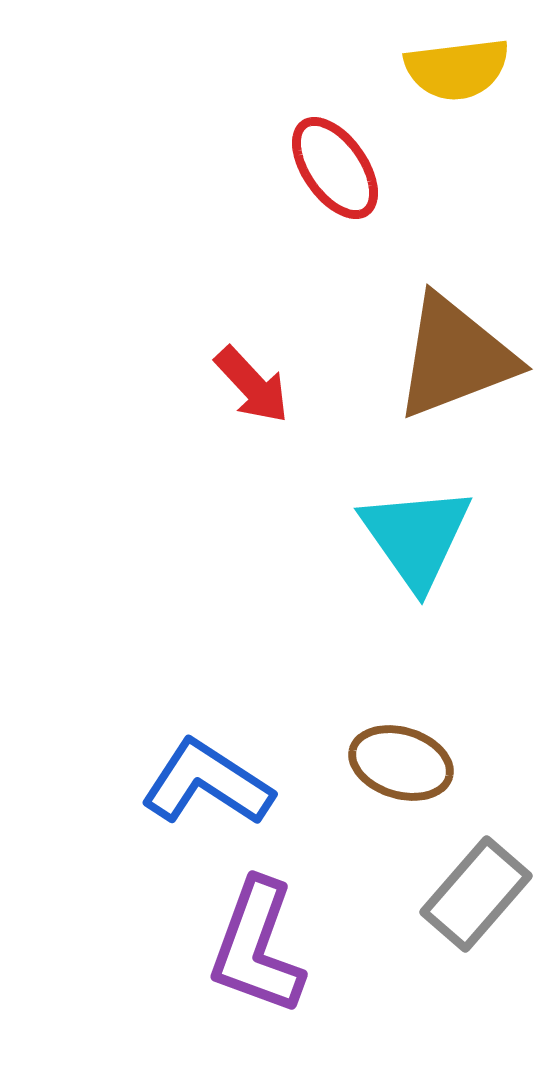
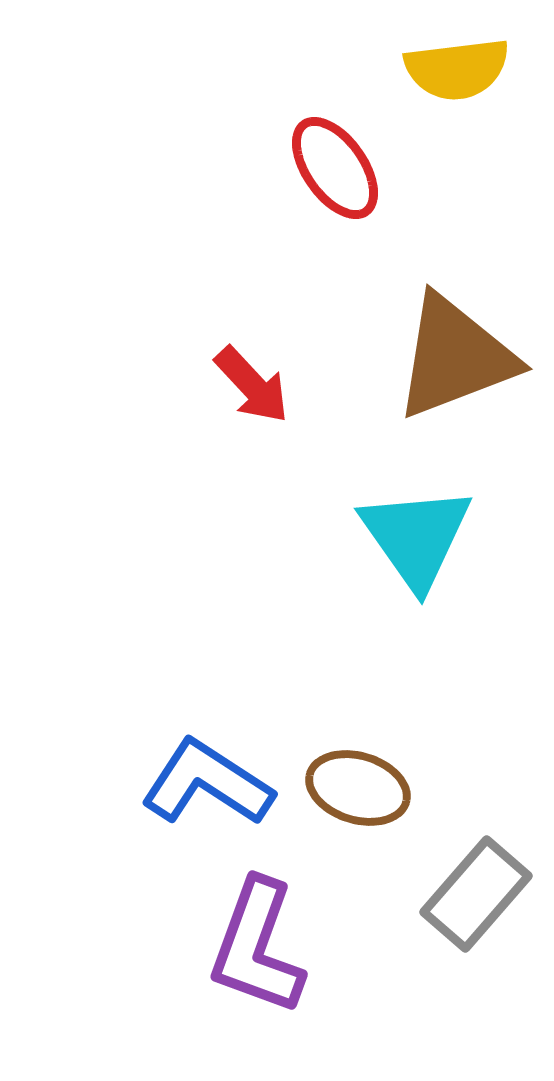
brown ellipse: moved 43 px left, 25 px down
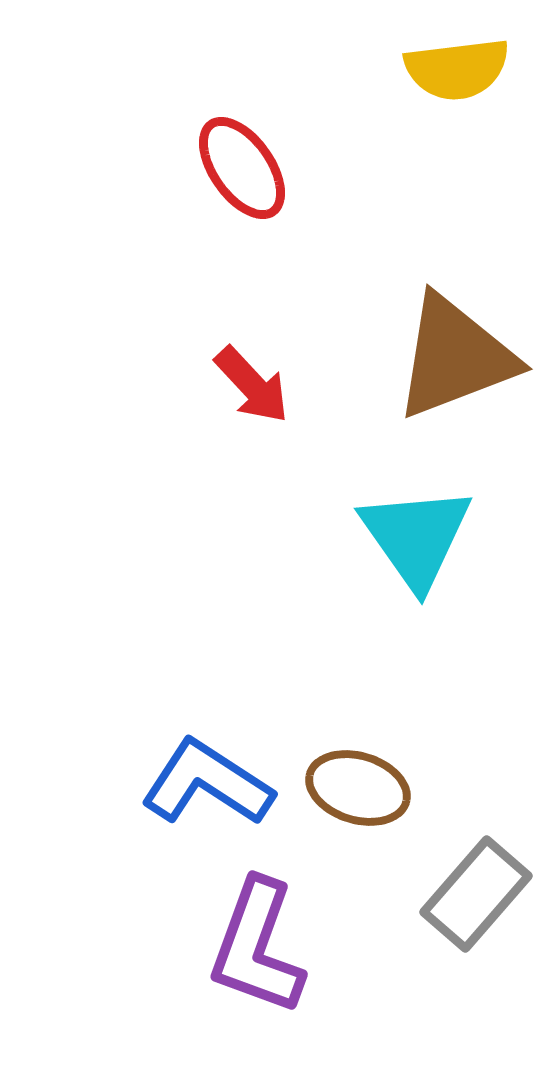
red ellipse: moved 93 px left
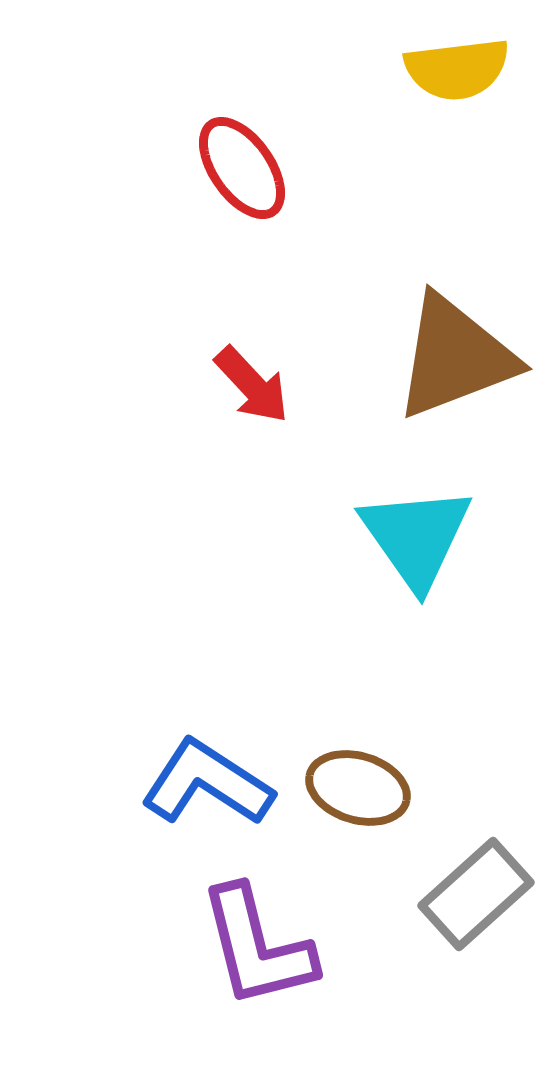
gray rectangle: rotated 7 degrees clockwise
purple L-shape: rotated 34 degrees counterclockwise
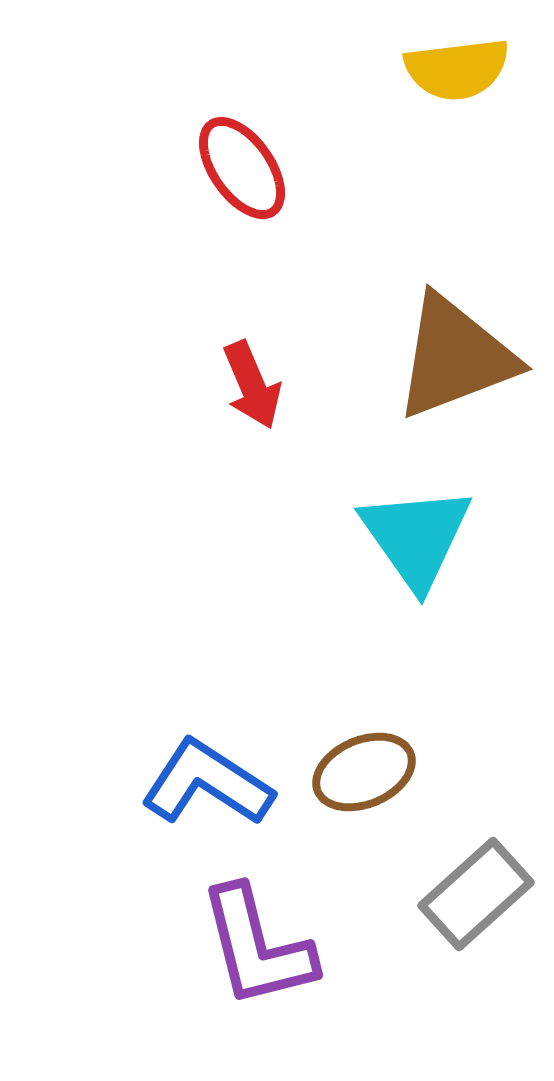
red arrow: rotated 20 degrees clockwise
brown ellipse: moved 6 px right, 16 px up; rotated 40 degrees counterclockwise
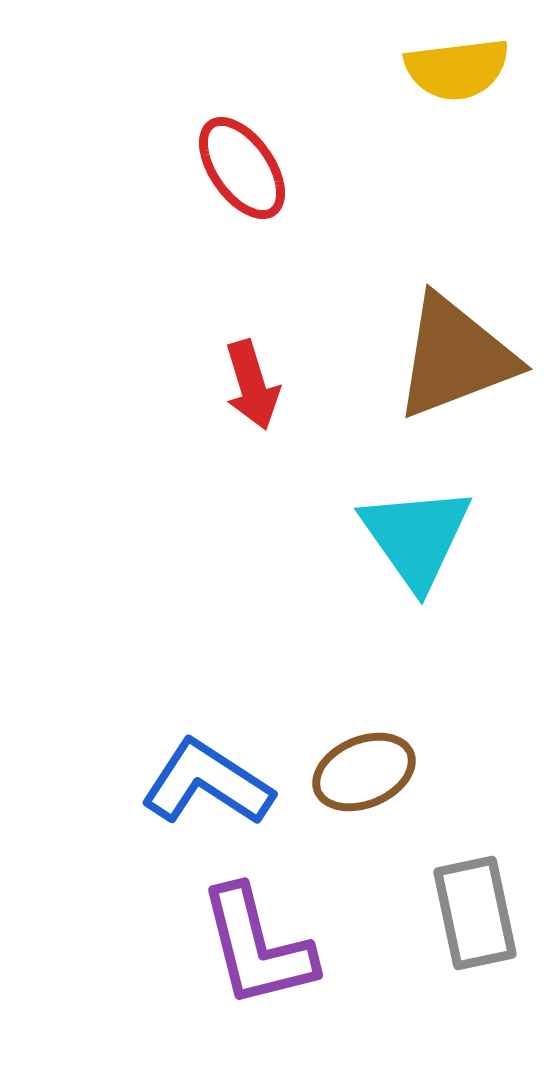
red arrow: rotated 6 degrees clockwise
gray rectangle: moved 1 px left, 19 px down; rotated 60 degrees counterclockwise
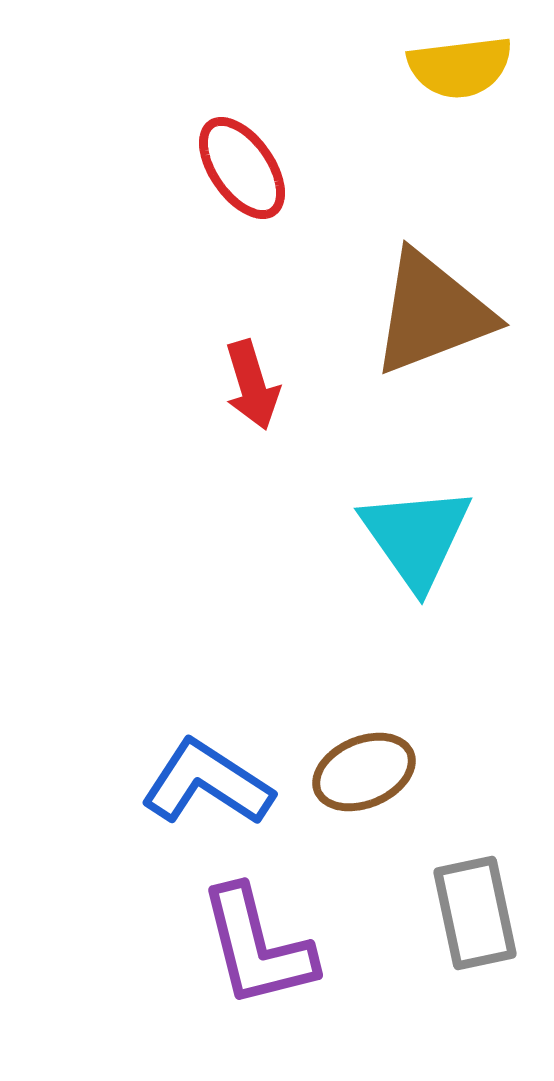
yellow semicircle: moved 3 px right, 2 px up
brown triangle: moved 23 px left, 44 px up
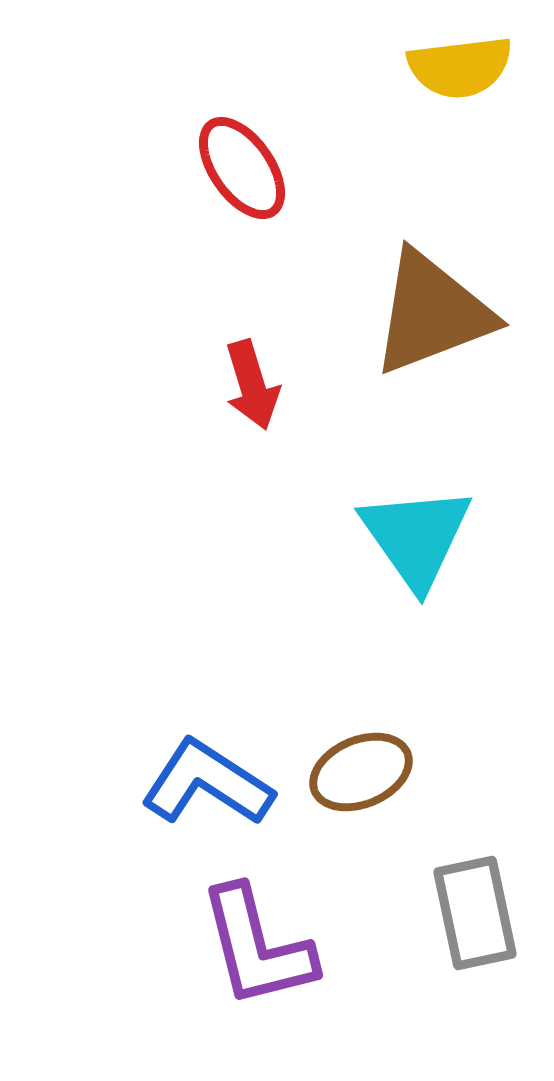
brown ellipse: moved 3 px left
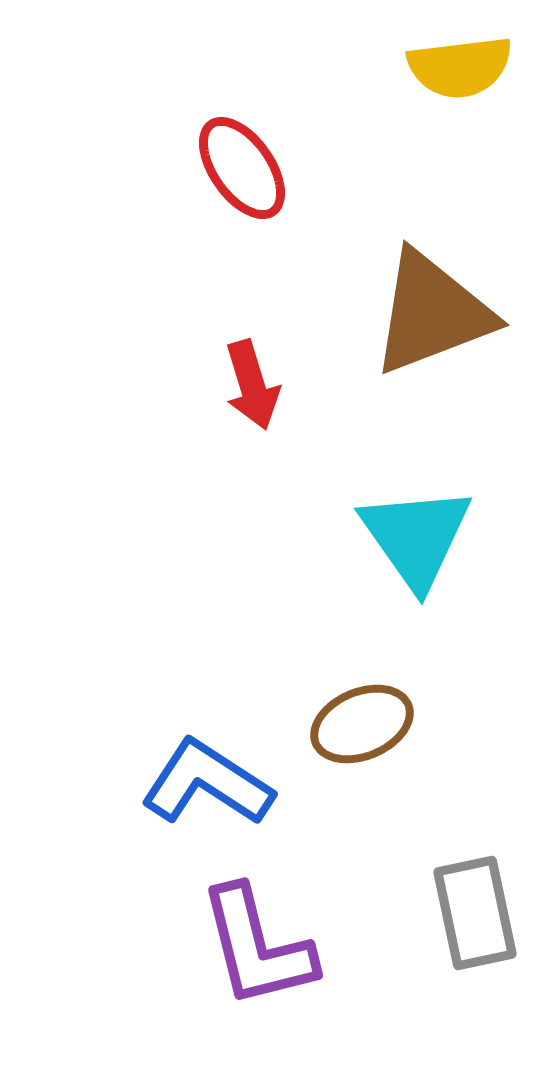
brown ellipse: moved 1 px right, 48 px up
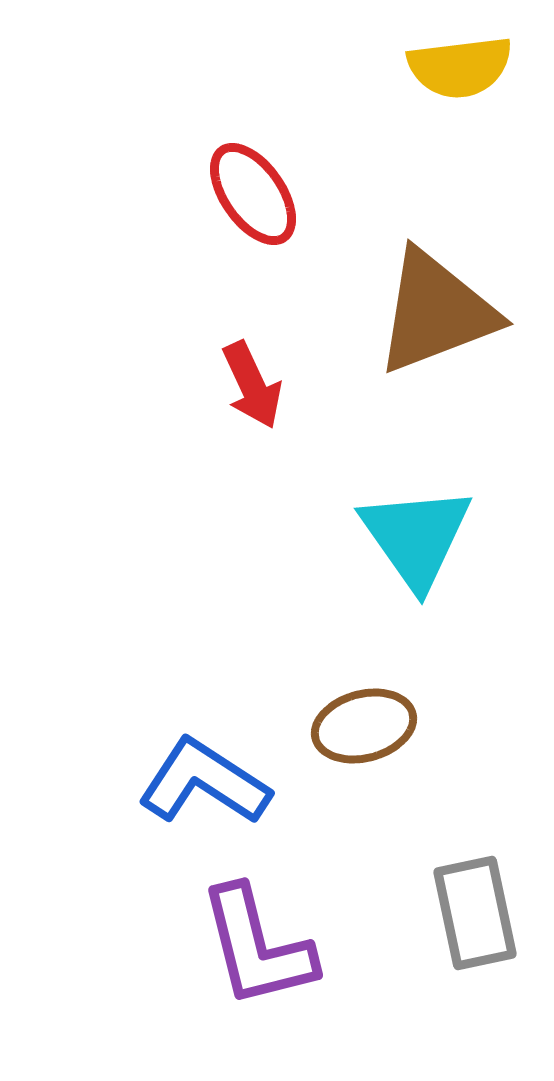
red ellipse: moved 11 px right, 26 px down
brown triangle: moved 4 px right, 1 px up
red arrow: rotated 8 degrees counterclockwise
brown ellipse: moved 2 px right, 2 px down; rotated 8 degrees clockwise
blue L-shape: moved 3 px left, 1 px up
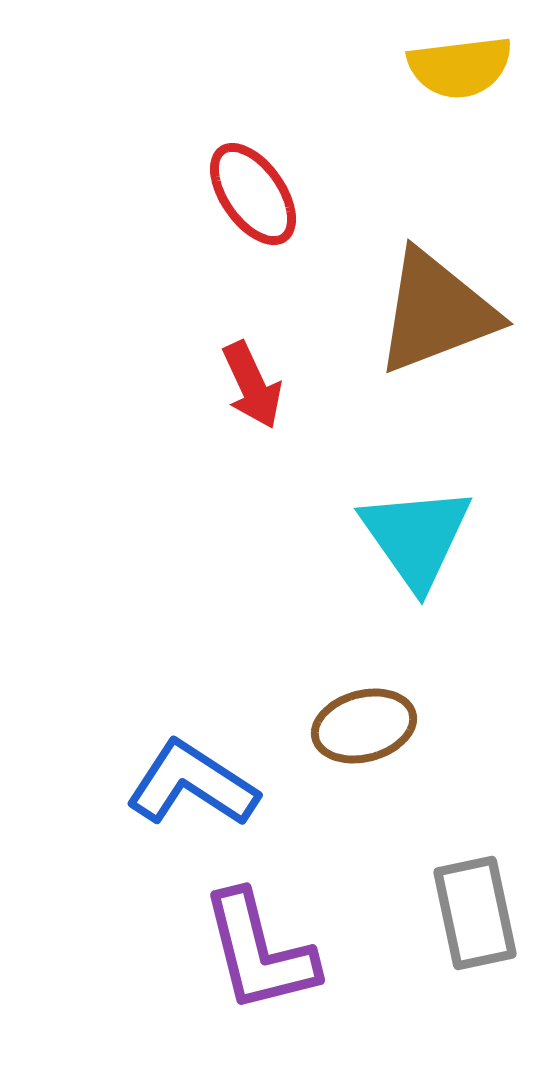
blue L-shape: moved 12 px left, 2 px down
purple L-shape: moved 2 px right, 5 px down
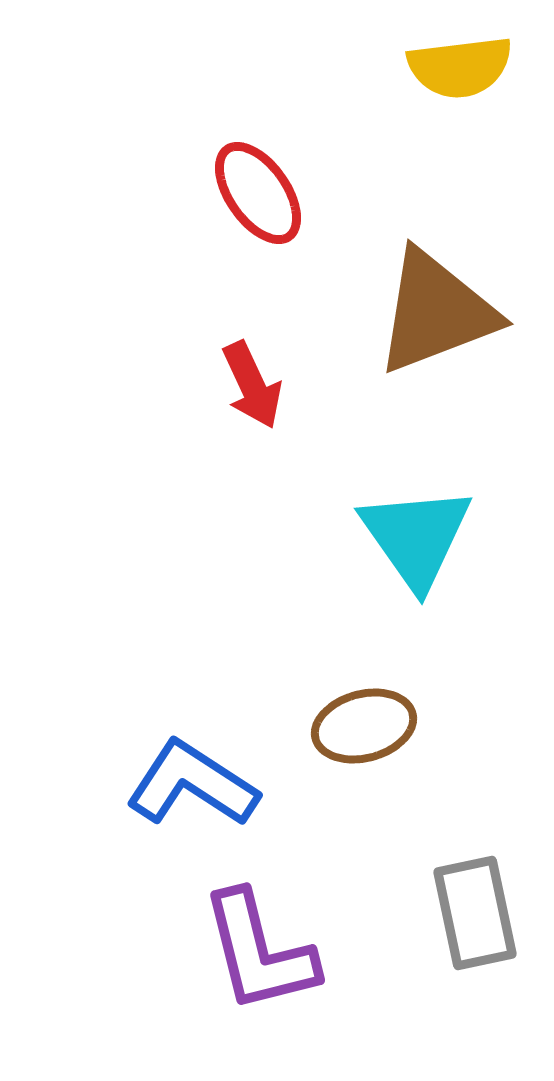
red ellipse: moved 5 px right, 1 px up
